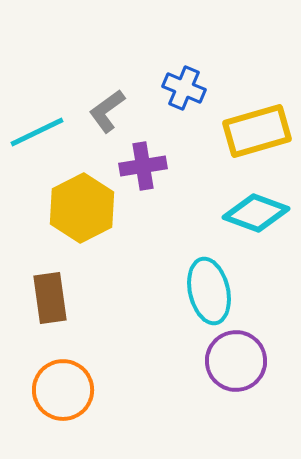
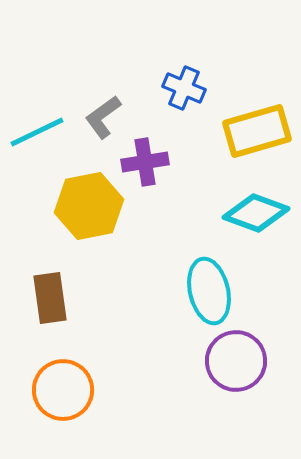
gray L-shape: moved 4 px left, 6 px down
purple cross: moved 2 px right, 4 px up
yellow hexagon: moved 7 px right, 2 px up; rotated 16 degrees clockwise
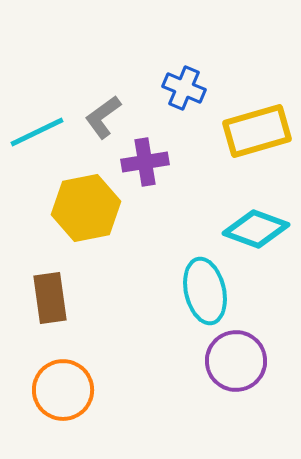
yellow hexagon: moved 3 px left, 2 px down
cyan diamond: moved 16 px down
cyan ellipse: moved 4 px left
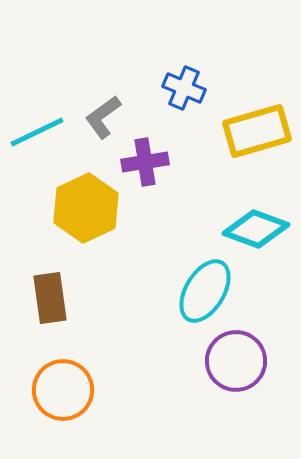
yellow hexagon: rotated 14 degrees counterclockwise
cyan ellipse: rotated 44 degrees clockwise
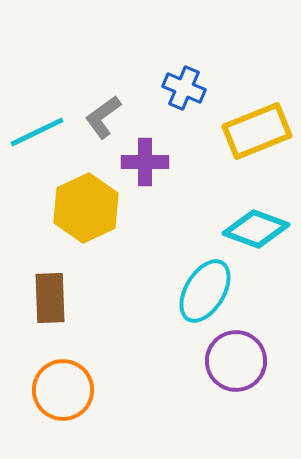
yellow rectangle: rotated 6 degrees counterclockwise
purple cross: rotated 9 degrees clockwise
brown rectangle: rotated 6 degrees clockwise
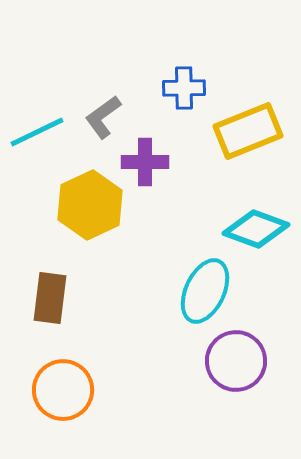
blue cross: rotated 24 degrees counterclockwise
yellow rectangle: moved 9 px left
yellow hexagon: moved 4 px right, 3 px up
cyan ellipse: rotated 6 degrees counterclockwise
brown rectangle: rotated 9 degrees clockwise
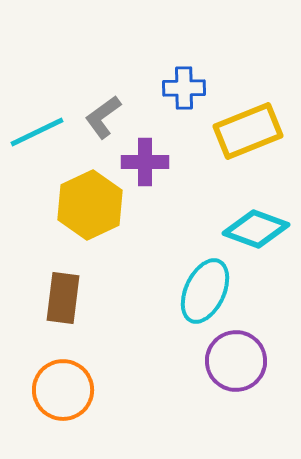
brown rectangle: moved 13 px right
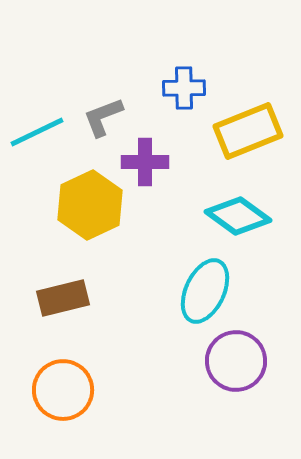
gray L-shape: rotated 15 degrees clockwise
cyan diamond: moved 18 px left, 13 px up; rotated 16 degrees clockwise
brown rectangle: rotated 69 degrees clockwise
